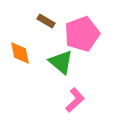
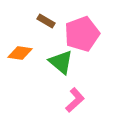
orange diamond: rotated 70 degrees counterclockwise
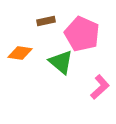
brown rectangle: rotated 42 degrees counterclockwise
pink pentagon: rotated 28 degrees counterclockwise
pink L-shape: moved 25 px right, 13 px up
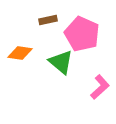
brown rectangle: moved 2 px right, 1 px up
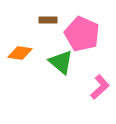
brown rectangle: rotated 12 degrees clockwise
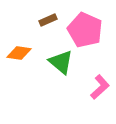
brown rectangle: rotated 24 degrees counterclockwise
pink pentagon: moved 3 px right, 4 px up
orange diamond: moved 1 px left
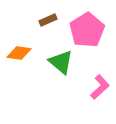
pink pentagon: moved 2 px right; rotated 16 degrees clockwise
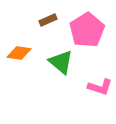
pink L-shape: rotated 60 degrees clockwise
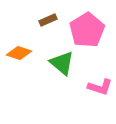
orange diamond: rotated 10 degrees clockwise
green triangle: moved 1 px right, 1 px down
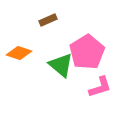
pink pentagon: moved 22 px down
green triangle: moved 1 px left, 2 px down
pink L-shape: rotated 35 degrees counterclockwise
